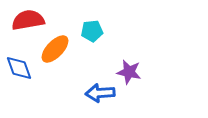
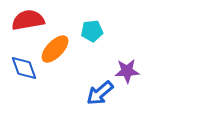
blue diamond: moved 5 px right
purple star: moved 2 px left, 1 px up; rotated 15 degrees counterclockwise
blue arrow: rotated 36 degrees counterclockwise
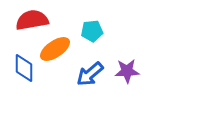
red semicircle: moved 4 px right
orange ellipse: rotated 12 degrees clockwise
blue diamond: rotated 20 degrees clockwise
blue arrow: moved 10 px left, 19 px up
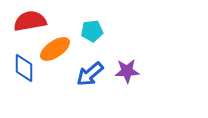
red semicircle: moved 2 px left, 1 px down
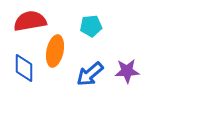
cyan pentagon: moved 1 px left, 5 px up
orange ellipse: moved 2 px down; rotated 44 degrees counterclockwise
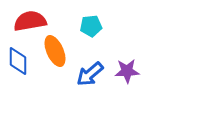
orange ellipse: rotated 36 degrees counterclockwise
blue diamond: moved 6 px left, 7 px up
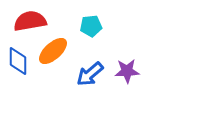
orange ellipse: moved 2 px left; rotated 72 degrees clockwise
